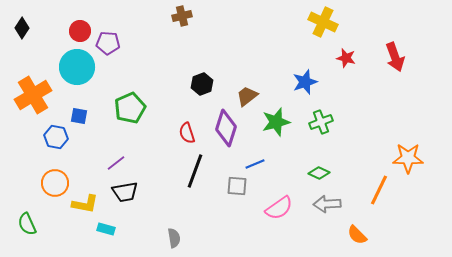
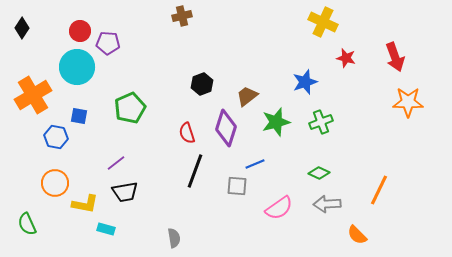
orange star: moved 56 px up
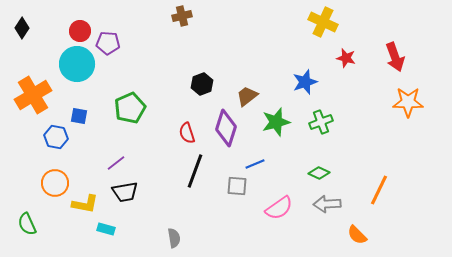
cyan circle: moved 3 px up
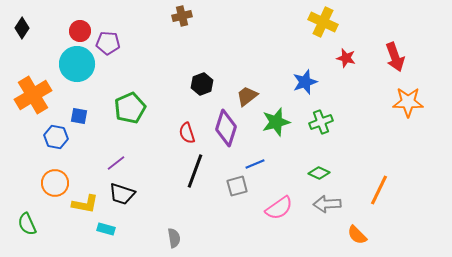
gray square: rotated 20 degrees counterclockwise
black trapezoid: moved 3 px left, 2 px down; rotated 28 degrees clockwise
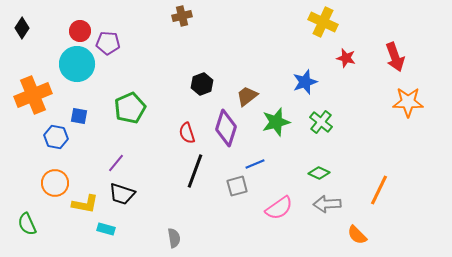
orange cross: rotated 9 degrees clockwise
green cross: rotated 30 degrees counterclockwise
purple line: rotated 12 degrees counterclockwise
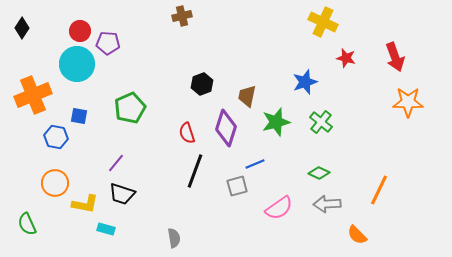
brown trapezoid: rotated 40 degrees counterclockwise
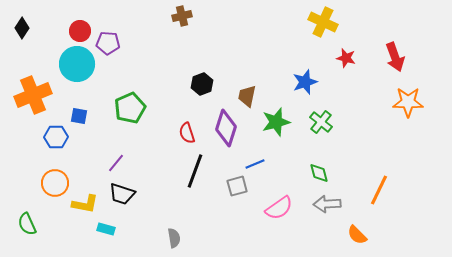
blue hexagon: rotated 10 degrees counterclockwise
green diamond: rotated 50 degrees clockwise
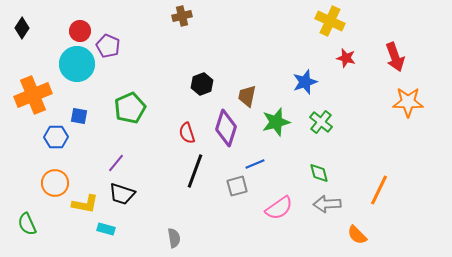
yellow cross: moved 7 px right, 1 px up
purple pentagon: moved 3 px down; rotated 20 degrees clockwise
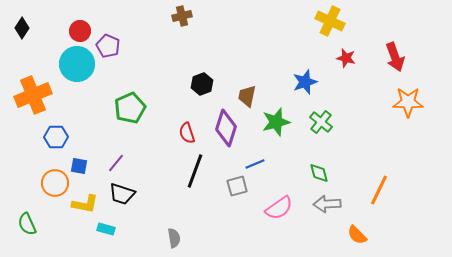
blue square: moved 50 px down
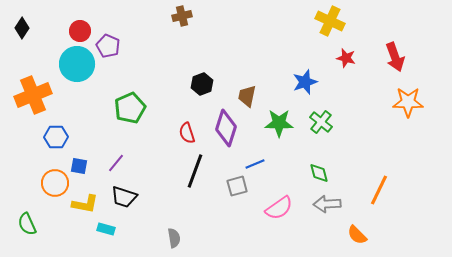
green star: moved 3 px right, 1 px down; rotated 16 degrees clockwise
black trapezoid: moved 2 px right, 3 px down
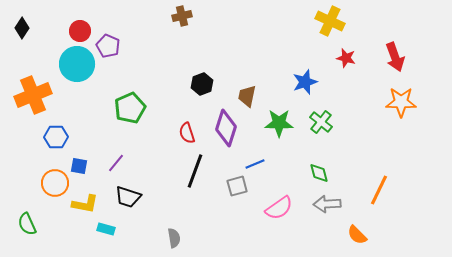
orange star: moved 7 px left
black trapezoid: moved 4 px right
